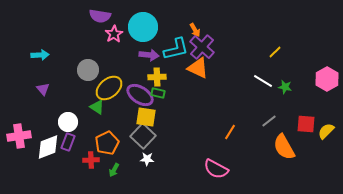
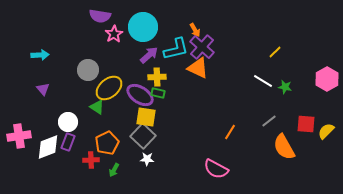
purple arrow: rotated 48 degrees counterclockwise
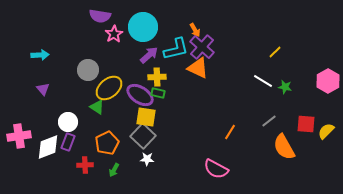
pink hexagon: moved 1 px right, 2 px down
red cross: moved 6 px left, 5 px down
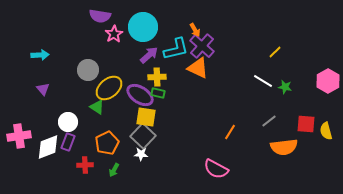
purple cross: moved 1 px up
yellow semicircle: rotated 60 degrees counterclockwise
orange semicircle: rotated 68 degrees counterclockwise
white star: moved 6 px left, 5 px up
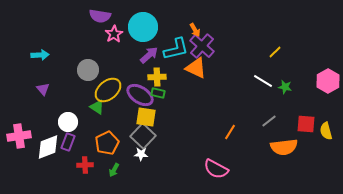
orange triangle: moved 2 px left
yellow ellipse: moved 1 px left, 2 px down
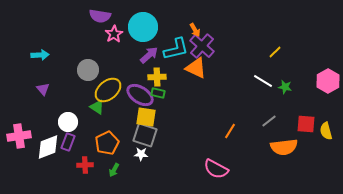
orange line: moved 1 px up
gray square: moved 2 px right, 1 px up; rotated 25 degrees counterclockwise
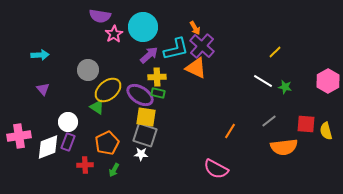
orange arrow: moved 2 px up
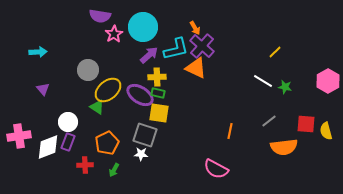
cyan arrow: moved 2 px left, 3 px up
yellow square: moved 13 px right, 4 px up
orange line: rotated 21 degrees counterclockwise
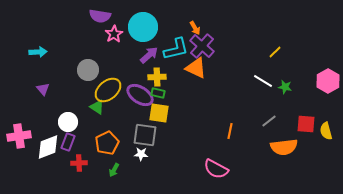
gray square: rotated 10 degrees counterclockwise
red cross: moved 6 px left, 2 px up
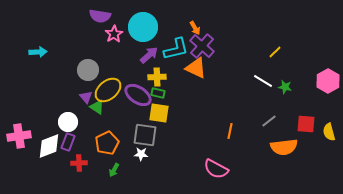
purple triangle: moved 43 px right, 8 px down
purple ellipse: moved 2 px left
yellow semicircle: moved 3 px right, 1 px down
white diamond: moved 1 px right, 1 px up
